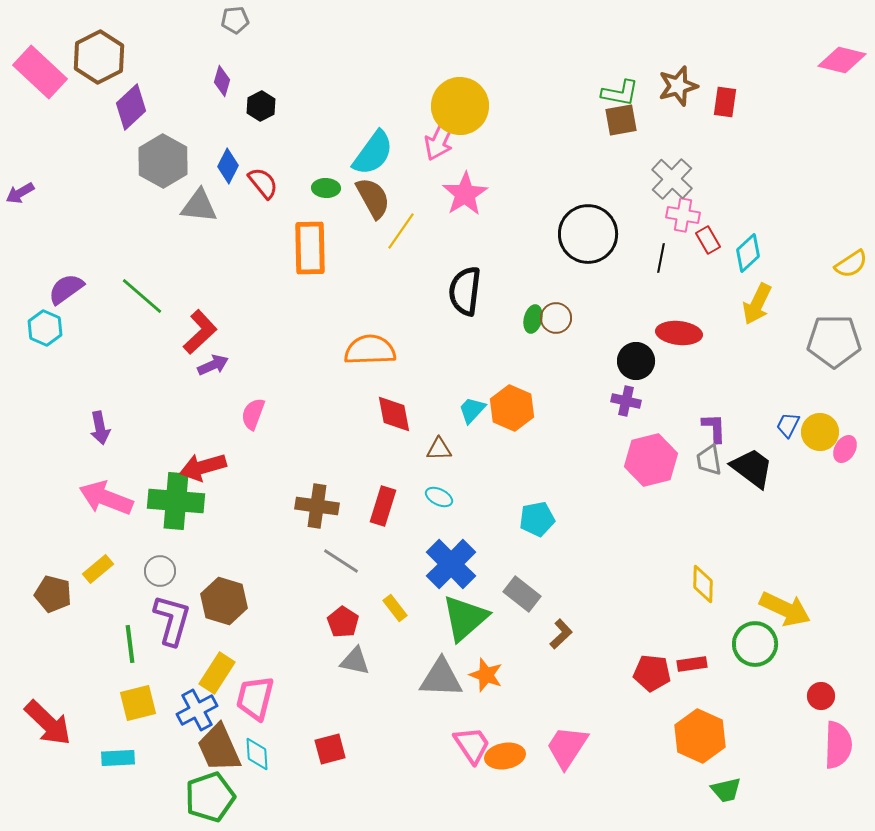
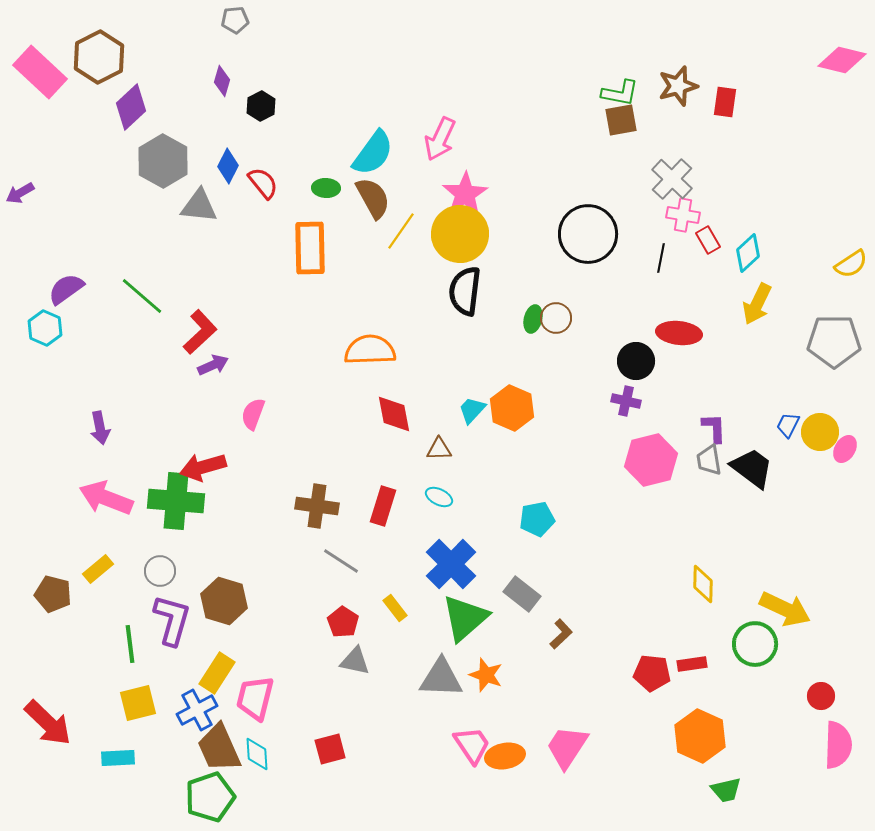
yellow circle at (460, 106): moved 128 px down
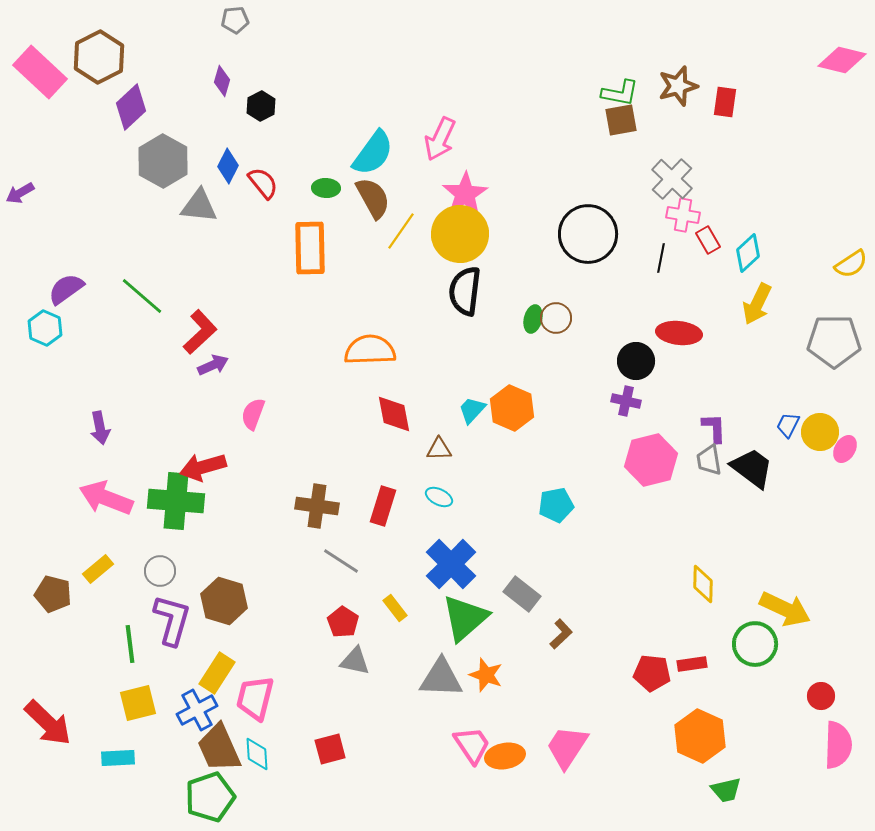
cyan pentagon at (537, 519): moved 19 px right, 14 px up
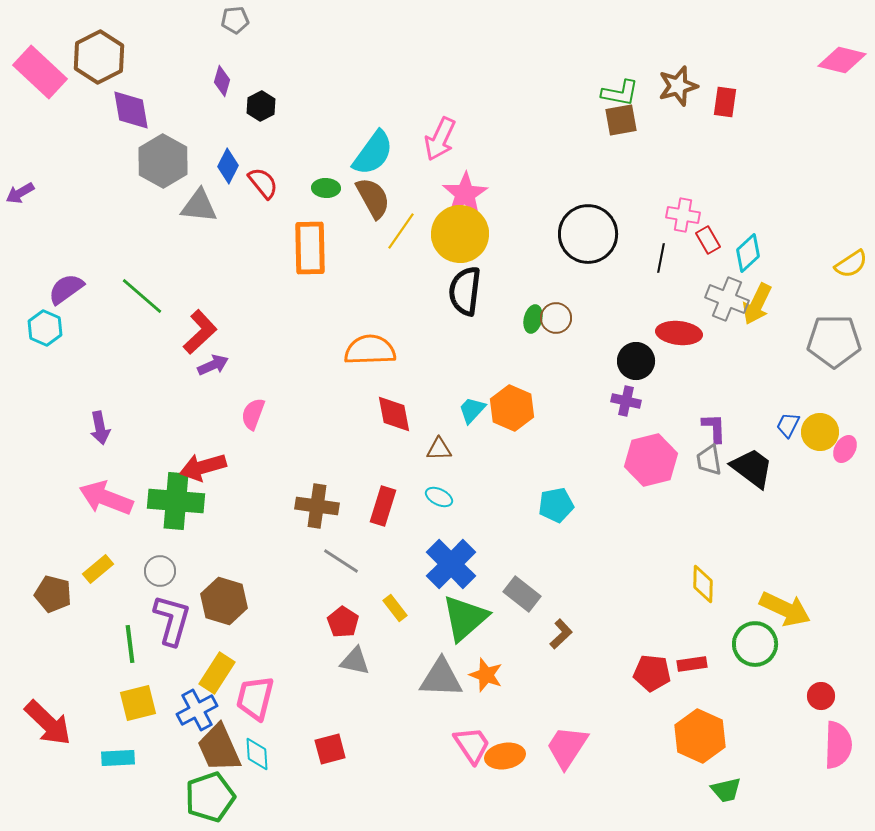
purple diamond at (131, 107): moved 3 px down; rotated 57 degrees counterclockwise
gray cross at (672, 179): moved 55 px right, 120 px down; rotated 21 degrees counterclockwise
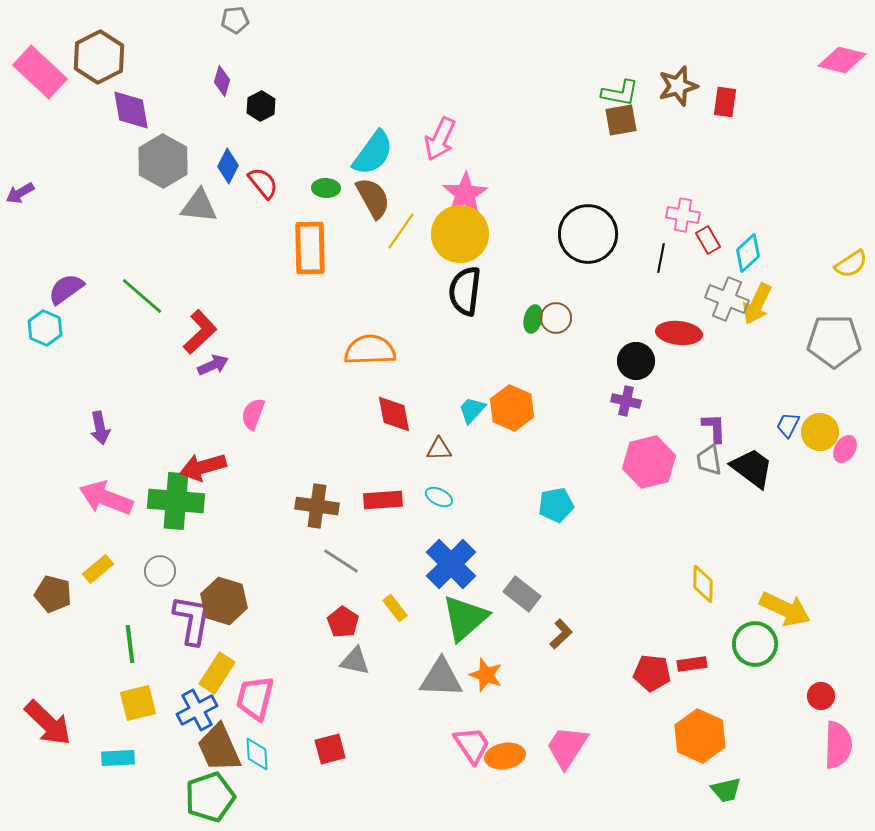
pink hexagon at (651, 460): moved 2 px left, 2 px down
red rectangle at (383, 506): moved 6 px up; rotated 69 degrees clockwise
purple L-shape at (172, 620): moved 20 px right; rotated 6 degrees counterclockwise
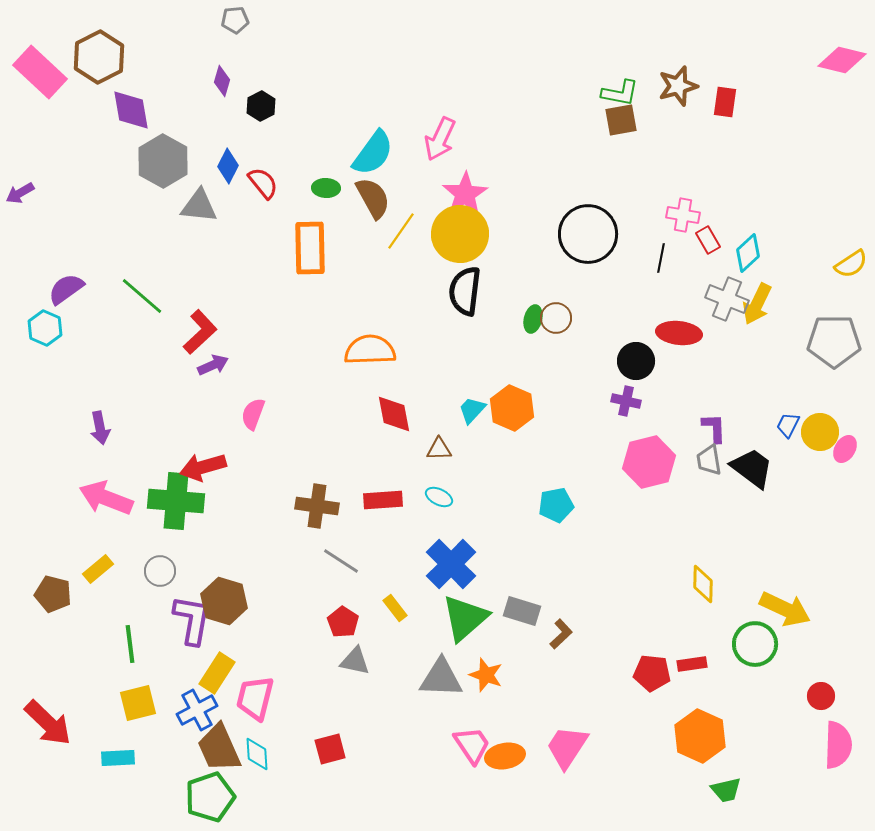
gray rectangle at (522, 594): moved 17 px down; rotated 21 degrees counterclockwise
